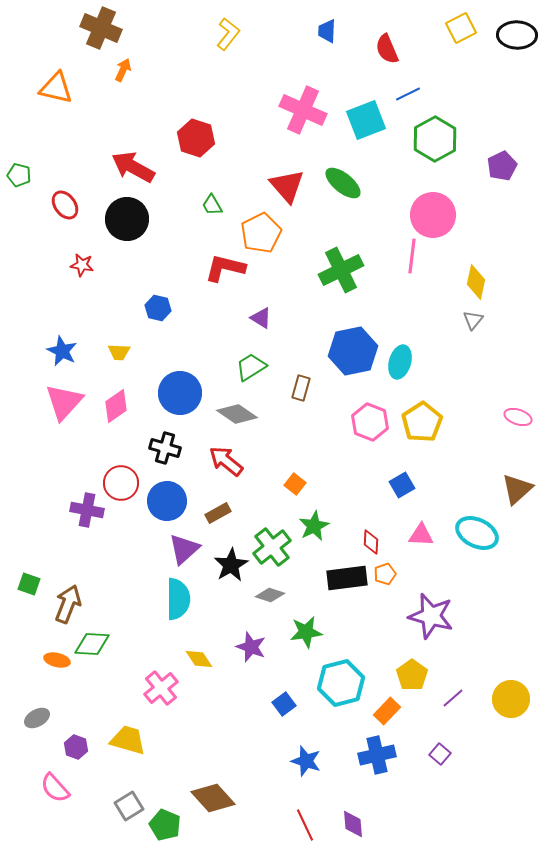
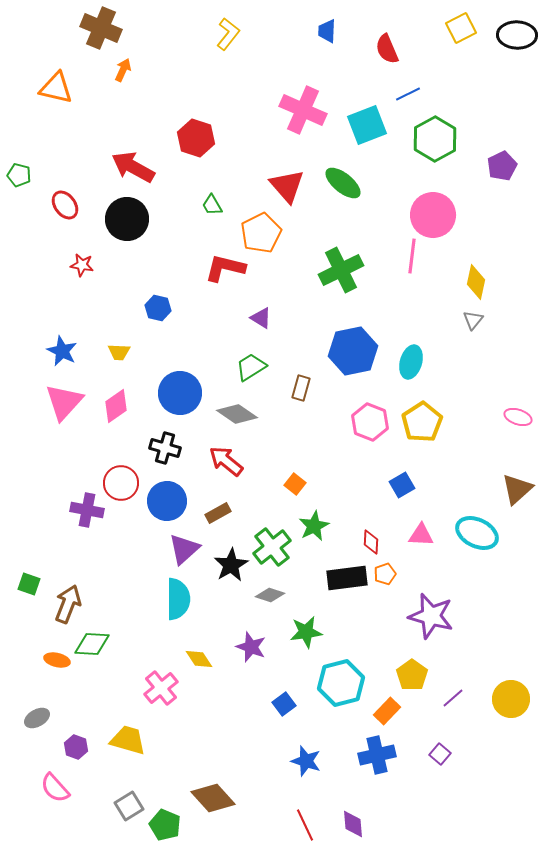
cyan square at (366, 120): moved 1 px right, 5 px down
cyan ellipse at (400, 362): moved 11 px right
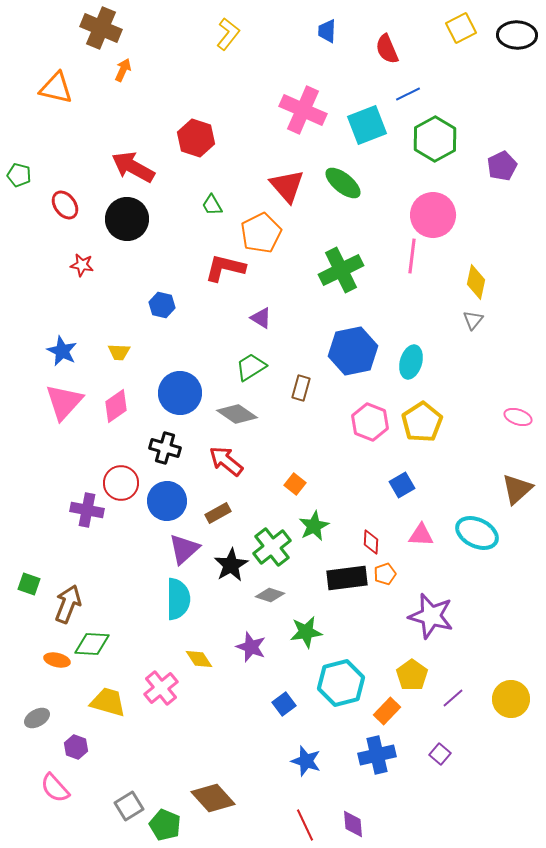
blue hexagon at (158, 308): moved 4 px right, 3 px up
yellow trapezoid at (128, 740): moved 20 px left, 38 px up
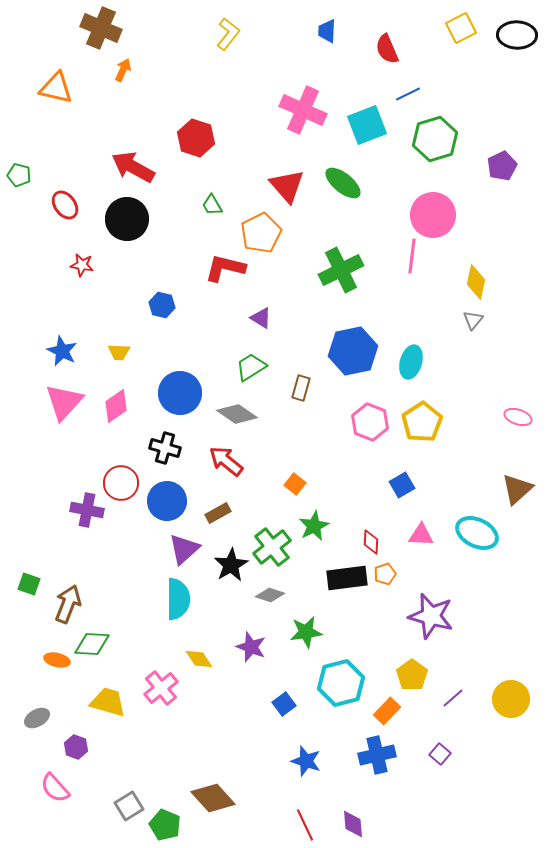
green hexagon at (435, 139): rotated 12 degrees clockwise
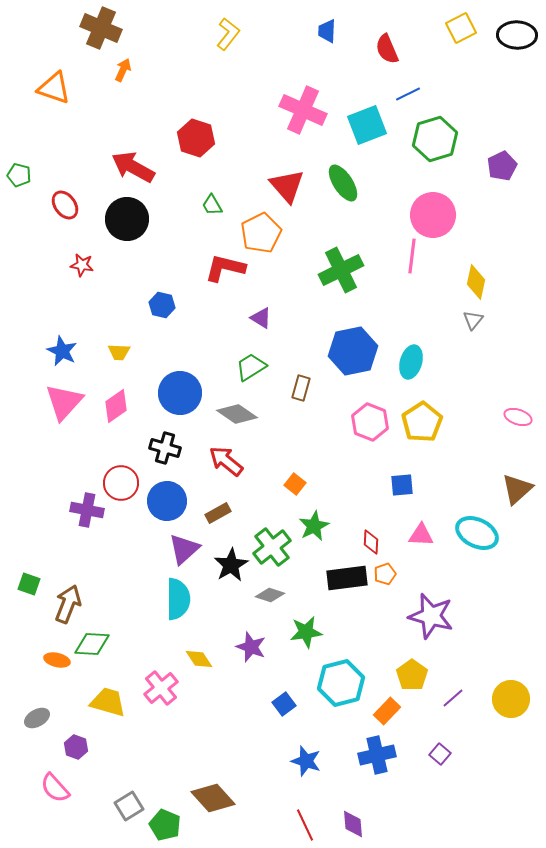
orange triangle at (56, 88): moved 2 px left; rotated 6 degrees clockwise
green ellipse at (343, 183): rotated 18 degrees clockwise
blue square at (402, 485): rotated 25 degrees clockwise
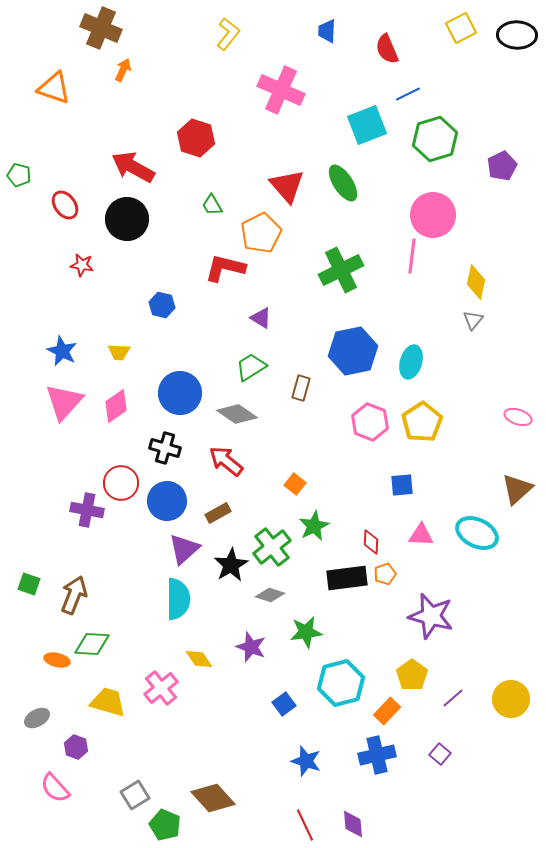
pink cross at (303, 110): moved 22 px left, 20 px up
brown arrow at (68, 604): moved 6 px right, 9 px up
gray square at (129, 806): moved 6 px right, 11 px up
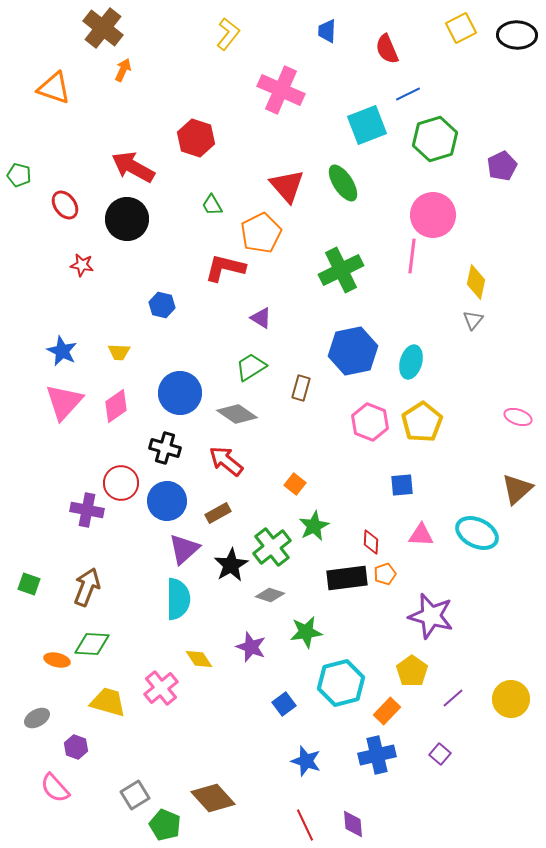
brown cross at (101, 28): moved 2 px right; rotated 15 degrees clockwise
brown arrow at (74, 595): moved 13 px right, 8 px up
yellow pentagon at (412, 675): moved 4 px up
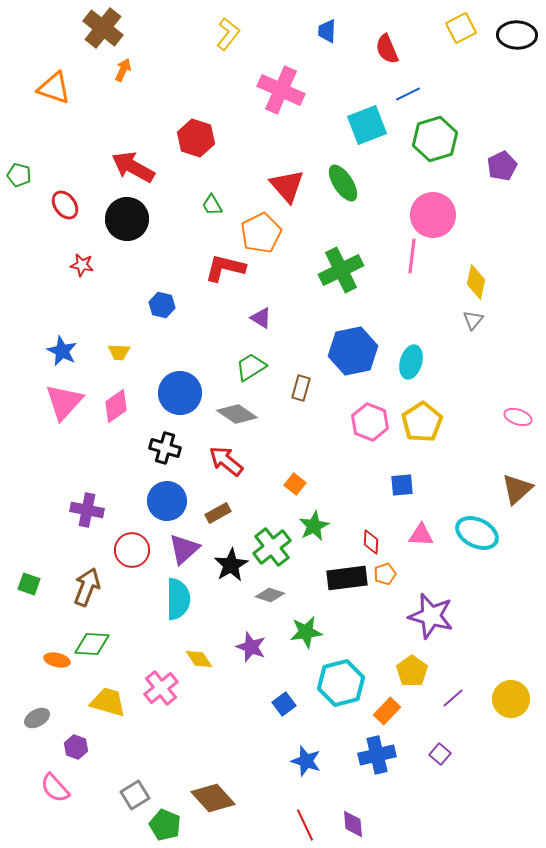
red circle at (121, 483): moved 11 px right, 67 px down
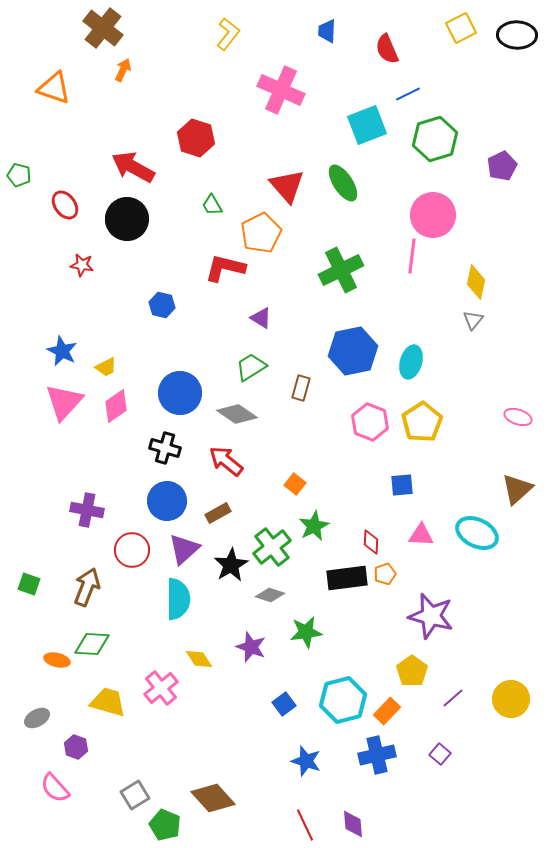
yellow trapezoid at (119, 352): moved 13 px left, 15 px down; rotated 30 degrees counterclockwise
cyan hexagon at (341, 683): moved 2 px right, 17 px down
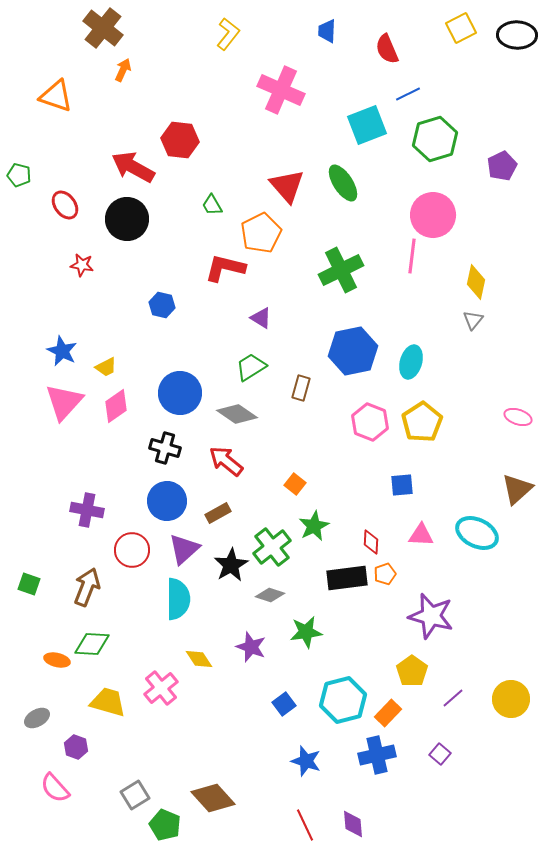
orange triangle at (54, 88): moved 2 px right, 8 px down
red hexagon at (196, 138): moved 16 px left, 2 px down; rotated 12 degrees counterclockwise
orange rectangle at (387, 711): moved 1 px right, 2 px down
